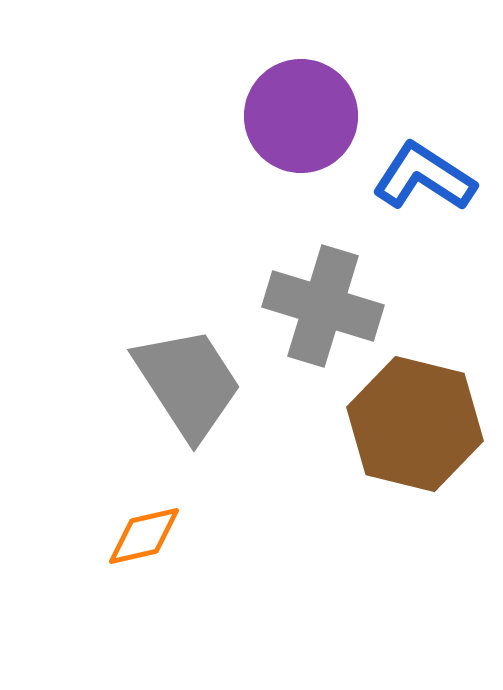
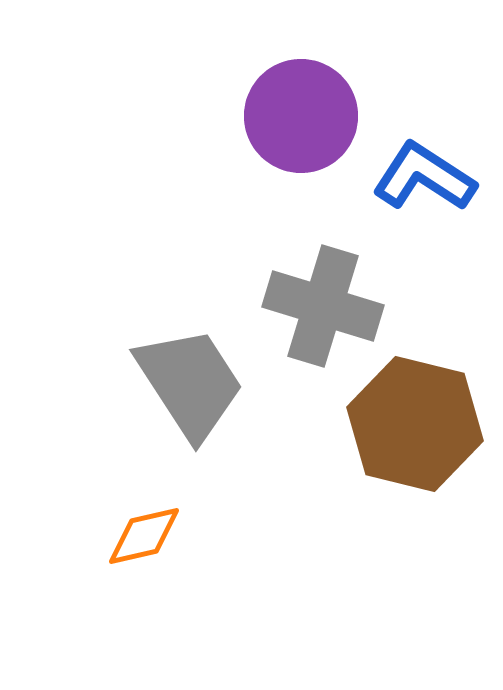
gray trapezoid: moved 2 px right
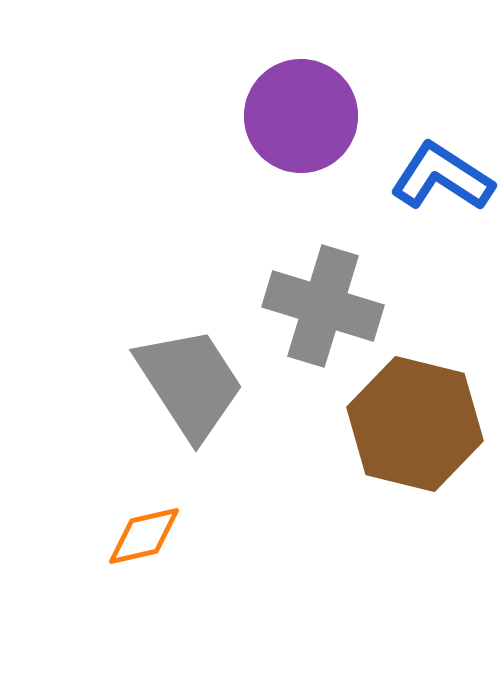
blue L-shape: moved 18 px right
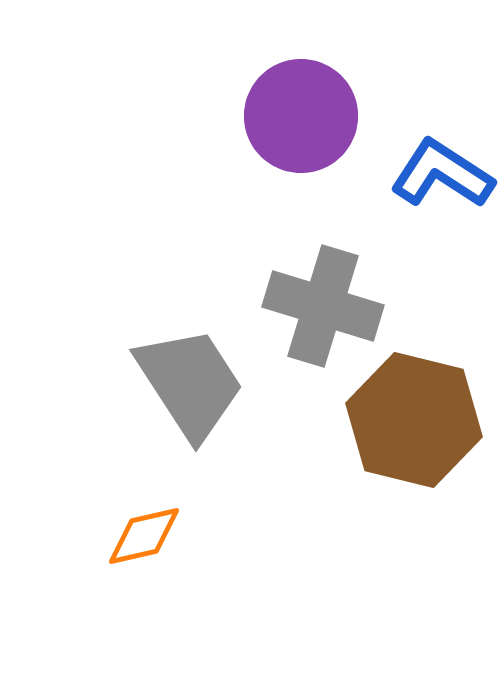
blue L-shape: moved 3 px up
brown hexagon: moved 1 px left, 4 px up
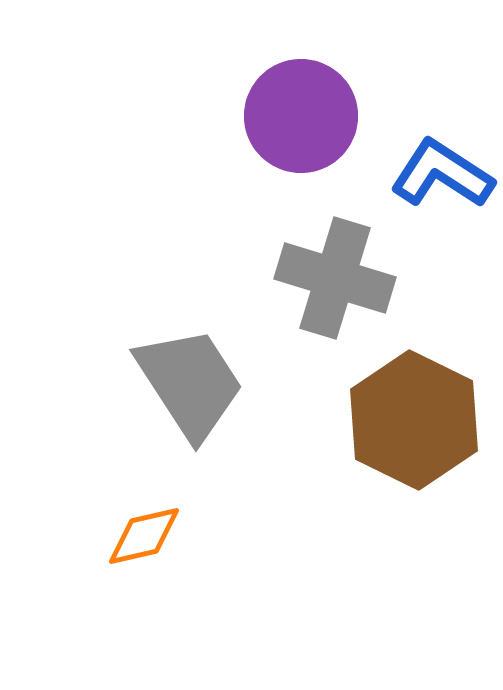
gray cross: moved 12 px right, 28 px up
brown hexagon: rotated 12 degrees clockwise
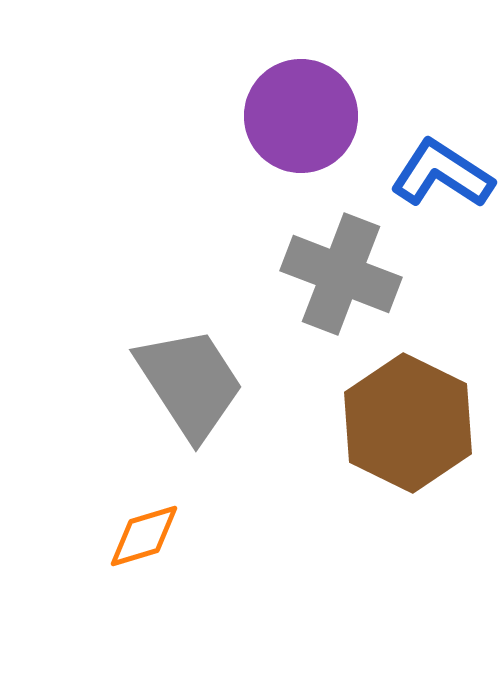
gray cross: moved 6 px right, 4 px up; rotated 4 degrees clockwise
brown hexagon: moved 6 px left, 3 px down
orange diamond: rotated 4 degrees counterclockwise
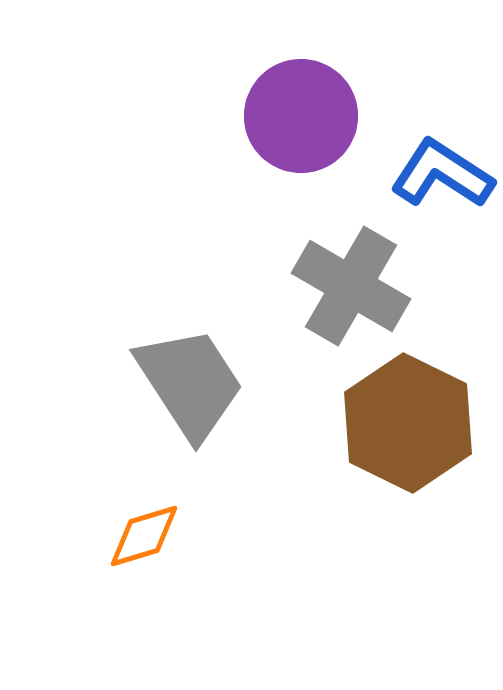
gray cross: moved 10 px right, 12 px down; rotated 9 degrees clockwise
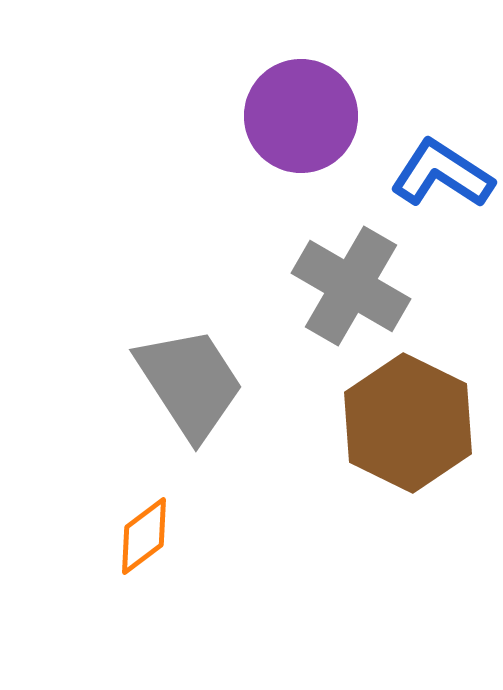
orange diamond: rotated 20 degrees counterclockwise
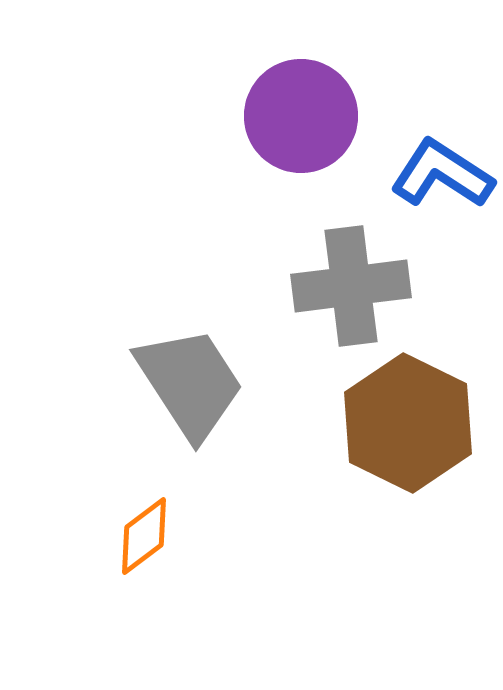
gray cross: rotated 37 degrees counterclockwise
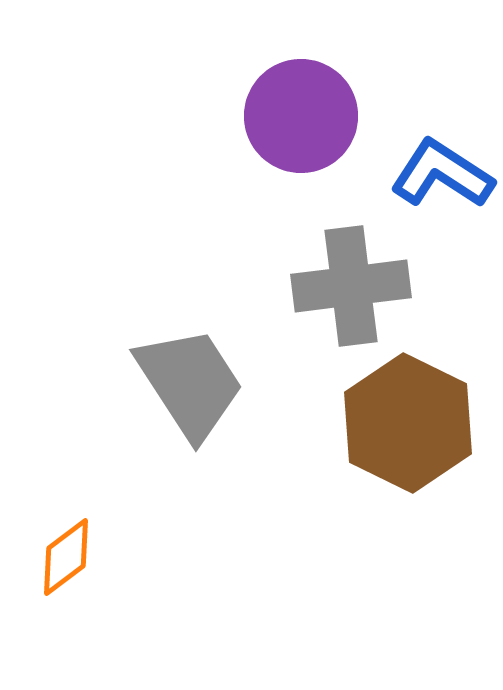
orange diamond: moved 78 px left, 21 px down
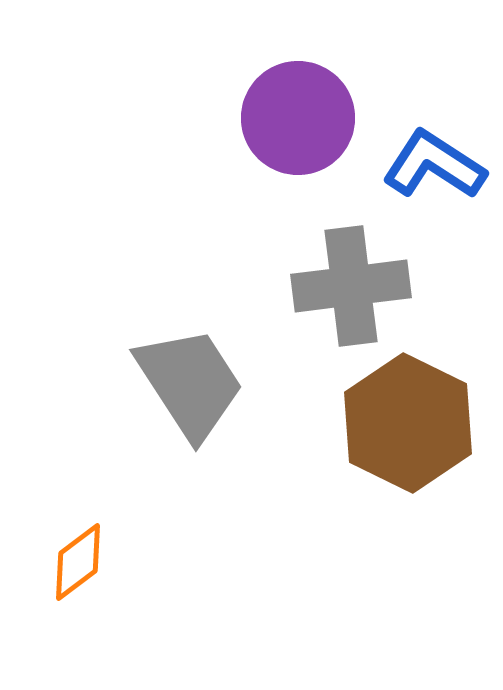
purple circle: moved 3 px left, 2 px down
blue L-shape: moved 8 px left, 9 px up
orange diamond: moved 12 px right, 5 px down
